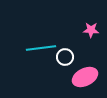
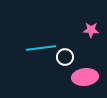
pink ellipse: rotated 20 degrees clockwise
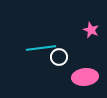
pink star: rotated 21 degrees clockwise
white circle: moved 6 px left
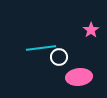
pink star: rotated 14 degrees clockwise
pink ellipse: moved 6 px left
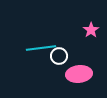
white circle: moved 1 px up
pink ellipse: moved 3 px up
